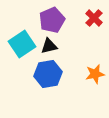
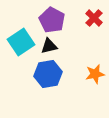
purple pentagon: rotated 20 degrees counterclockwise
cyan square: moved 1 px left, 2 px up
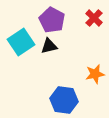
blue hexagon: moved 16 px right, 26 px down; rotated 16 degrees clockwise
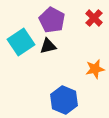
black triangle: moved 1 px left
orange star: moved 5 px up
blue hexagon: rotated 16 degrees clockwise
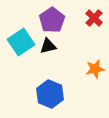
purple pentagon: rotated 10 degrees clockwise
blue hexagon: moved 14 px left, 6 px up
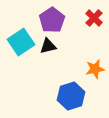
blue hexagon: moved 21 px right, 2 px down; rotated 20 degrees clockwise
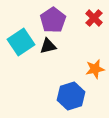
purple pentagon: moved 1 px right
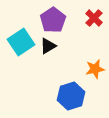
black triangle: rotated 18 degrees counterclockwise
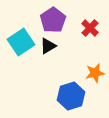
red cross: moved 4 px left, 10 px down
orange star: moved 4 px down
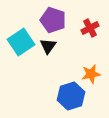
purple pentagon: rotated 20 degrees counterclockwise
red cross: rotated 18 degrees clockwise
black triangle: rotated 24 degrees counterclockwise
orange star: moved 4 px left, 1 px down
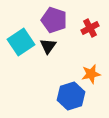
purple pentagon: moved 1 px right
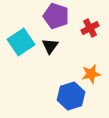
purple pentagon: moved 2 px right, 4 px up
black triangle: moved 2 px right
